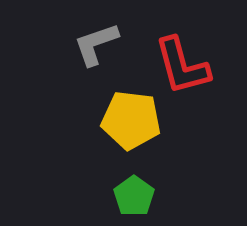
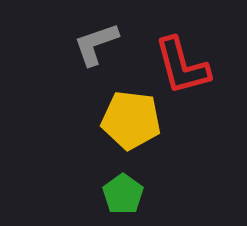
green pentagon: moved 11 px left, 2 px up
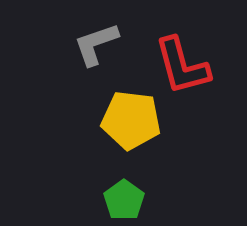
green pentagon: moved 1 px right, 6 px down
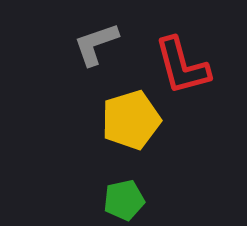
yellow pentagon: rotated 24 degrees counterclockwise
green pentagon: rotated 24 degrees clockwise
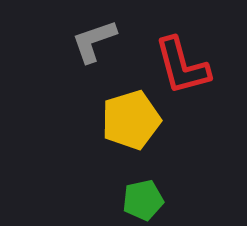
gray L-shape: moved 2 px left, 3 px up
green pentagon: moved 19 px right
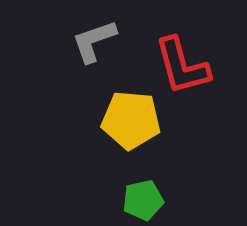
yellow pentagon: rotated 22 degrees clockwise
